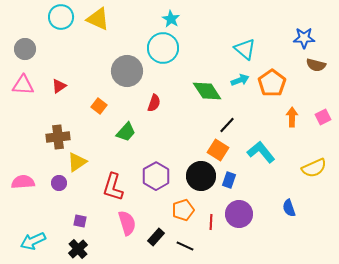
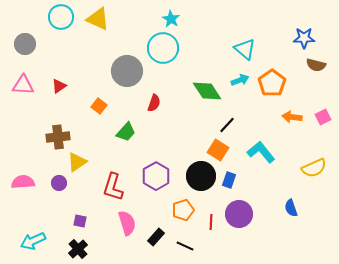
gray circle at (25, 49): moved 5 px up
orange arrow at (292, 117): rotated 84 degrees counterclockwise
blue semicircle at (289, 208): moved 2 px right
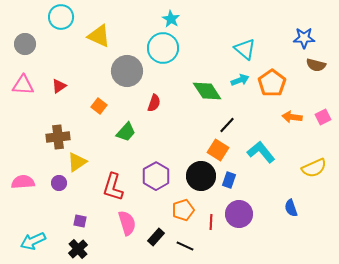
yellow triangle at (98, 19): moved 1 px right, 17 px down
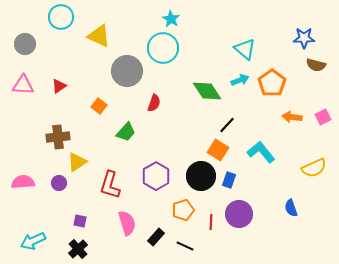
red L-shape at (113, 187): moved 3 px left, 2 px up
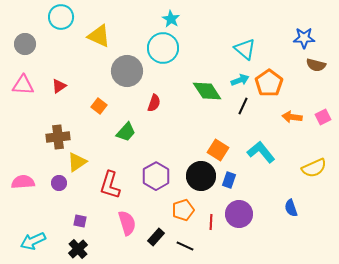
orange pentagon at (272, 83): moved 3 px left
black line at (227, 125): moved 16 px right, 19 px up; rotated 18 degrees counterclockwise
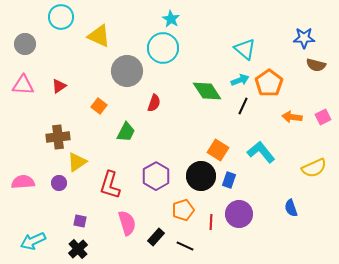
green trapezoid at (126, 132): rotated 15 degrees counterclockwise
